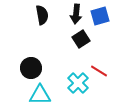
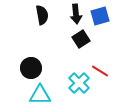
black arrow: rotated 12 degrees counterclockwise
red line: moved 1 px right
cyan cross: moved 1 px right
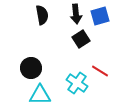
cyan cross: moved 2 px left; rotated 10 degrees counterclockwise
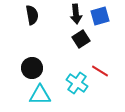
black semicircle: moved 10 px left
black circle: moved 1 px right
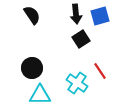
black semicircle: rotated 24 degrees counterclockwise
red line: rotated 24 degrees clockwise
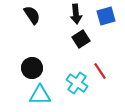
blue square: moved 6 px right
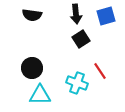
black semicircle: rotated 132 degrees clockwise
cyan cross: rotated 15 degrees counterclockwise
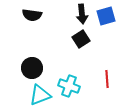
black arrow: moved 6 px right
red line: moved 7 px right, 8 px down; rotated 30 degrees clockwise
cyan cross: moved 8 px left, 3 px down
cyan triangle: rotated 20 degrees counterclockwise
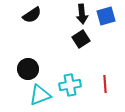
black semicircle: rotated 42 degrees counterclockwise
black circle: moved 4 px left, 1 px down
red line: moved 2 px left, 5 px down
cyan cross: moved 1 px right, 1 px up; rotated 30 degrees counterclockwise
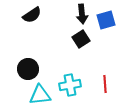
blue square: moved 4 px down
cyan triangle: rotated 15 degrees clockwise
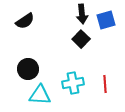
black semicircle: moved 7 px left, 6 px down
black square: rotated 12 degrees counterclockwise
cyan cross: moved 3 px right, 2 px up
cyan triangle: rotated 10 degrees clockwise
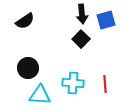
black circle: moved 1 px up
cyan cross: rotated 15 degrees clockwise
